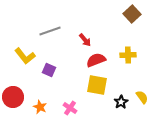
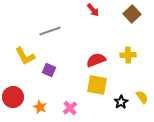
red arrow: moved 8 px right, 30 px up
yellow L-shape: rotated 10 degrees clockwise
pink cross: rotated 16 degrees clockwise
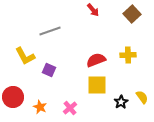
yellow square: rotated 10 degrees counterclockwise
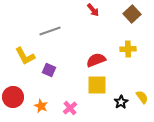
yellow cross: moved 6 px up
orange star: moved 1 px right, 1 px up
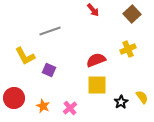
yellow cross: rotated 21 degrees counterclockwise
red circle: moved 1 px right, 1 px down
orange star: moved 2 px right
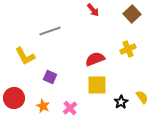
red semicircle: moved 1 px left, 1 px up
purple square: moved 1 px right, 7 px down
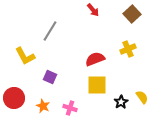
gray line: rotated 40 degrees counterclockwise
pink cross: rotated 32 degrees counterclockwise
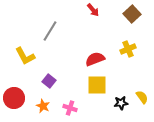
purple square: moved 1 px left, 4 px down; rotated 16 degrees clockwise
black star: moved 1 px down; rotated 24 degrees clockwise
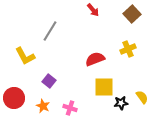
yellow square: moved 7 px right, 2 px down
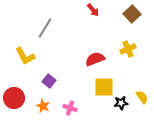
gray line: moved 5 px left, 3 px up
